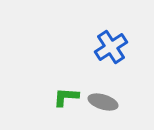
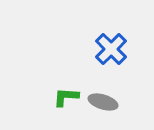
blue cross: moved 2 px down; rotated 12 degrees counterclockwise
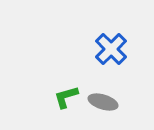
green L-shape: rotated 20 degrees counterclockwise
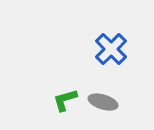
green L-shape: moved 1 px left, 3 px down
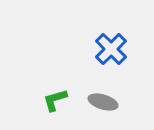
green L-shape: moved 10 px left
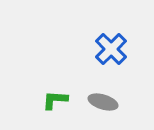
green L-shape: rotated 20 degrees clockwise
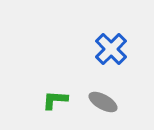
gray ellipse: rotated 12 degrees clockwise
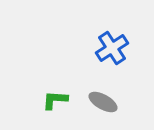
blue cross: moved 1 px right, 1 px up; rotated 12 degrees clockwise
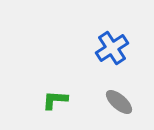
gray ellipse: moved 16 px right; rotated 12 degrees clockwise
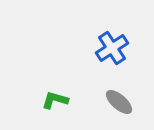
green L-shape: rotated 12 degrees clockwise
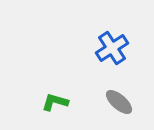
green L-shape: moved 2 px down
